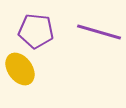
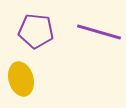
yellow ellipse: moved 1 px right, 10 px down; rotated 20 degrees clockwise
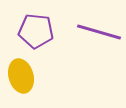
yellow ellipse: moved 3 px up
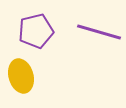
purple pentagon: rotated 20 degrees counterclockwise
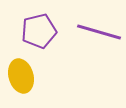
purple pentagon: moved 3 px right
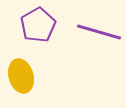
purple pentagon: moved 1 px left, 6 px up; rotated 16 degrees counterclockwise
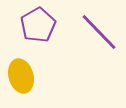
purple line: rotated 30 degrees clockwise
